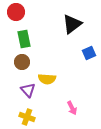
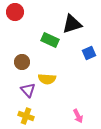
red circle: moved 1 px left
black triangle: rotated 20 degrees clockwise
green rectangle: moved 26 px right, 1 px down; rotated 54 degrees counterclockwise
pink arrow: moved 6 px right, 8 px down
yellow cross: moved 1 px left, 1 px up
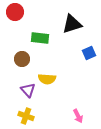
green rectangle: moved 10 px left, 2 px up; rotated 18 degrees counterclockwise
brown circle: moved 3 px up
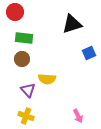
green rectangle: moved 16 px left
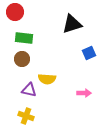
purple triangle: moved 1 px right; rotated 35 degrees counterclockwise
pink arrow: moved 6 px right, 23 px up; rotated 64 degrees counterclockwise
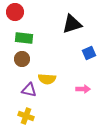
pink arrow: moved 1 px left, 4 px up
